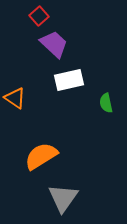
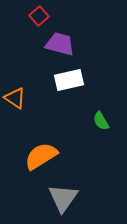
purple trapezoid: moved 6 px right; rotated 28 degrees counterclockwise
green semicircle: moved 5 px left, 18 px down; rotated 18 degrees counterclockwise
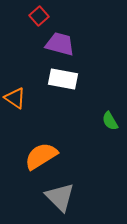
white rectangle: moved 6 px left, 1 px up; rotated 24 degrees clockwise
green semicircle: moved 9 px right
gray triangle: moved 3 px left, 1 px up; rotated 20 degrees counterclockwise
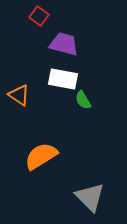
red square: rotated 12 degrees counterclockwise
purple trapezoid: moved 4 px right
orange triangle: moved 4 px right, 3 px up
green semicircle: moved 27 px left, 21 px up
gray triangle: moved 30 px right
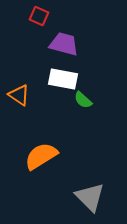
red square: rotated 12 degrees counterclockwise
green semicircle: rotated 18 degrees counterclockwise
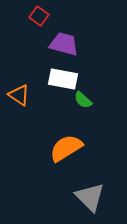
red square: rotated 12 degrees clockwise
orange semicircle: moved 25 px right, 8 px up
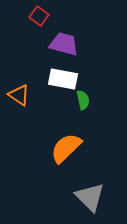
green semicircle: rotated 144 degrees counterclockwise
orange semicircle: rotated 12 degrees counterclockwise
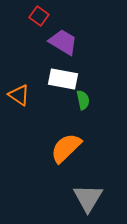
purple trapezoid: moved 1 px left, 2 px up; rotated 16 degrees clockwise
gray triangle: moved 2 px left, 1 px down; rotated 16 degrees clockwise
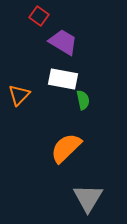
orange triangle: rotated 40 degrees clockwise
